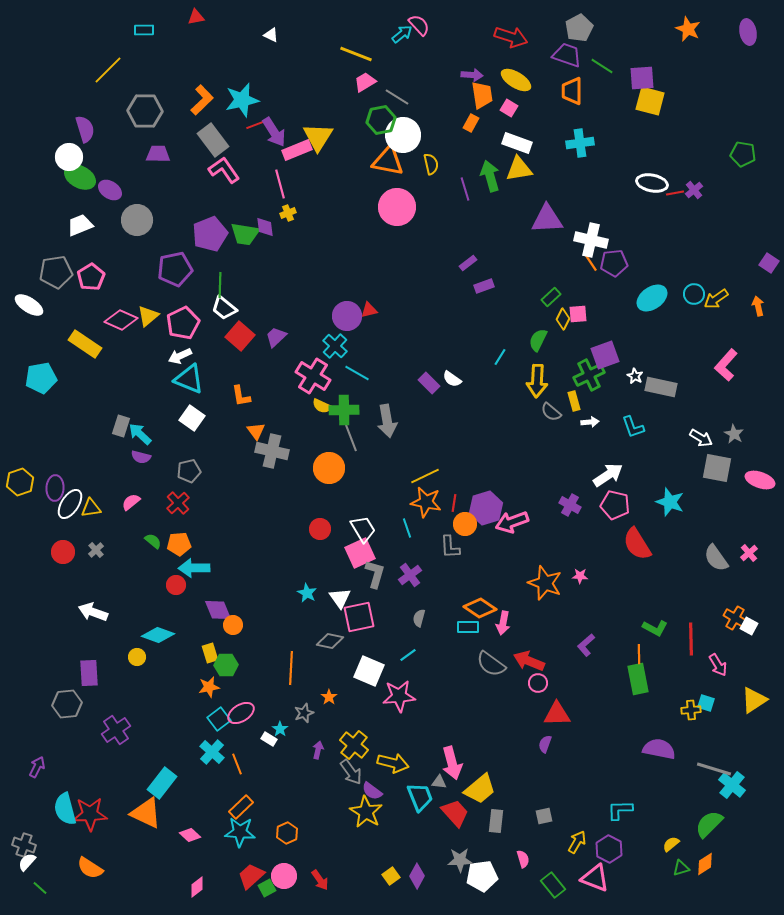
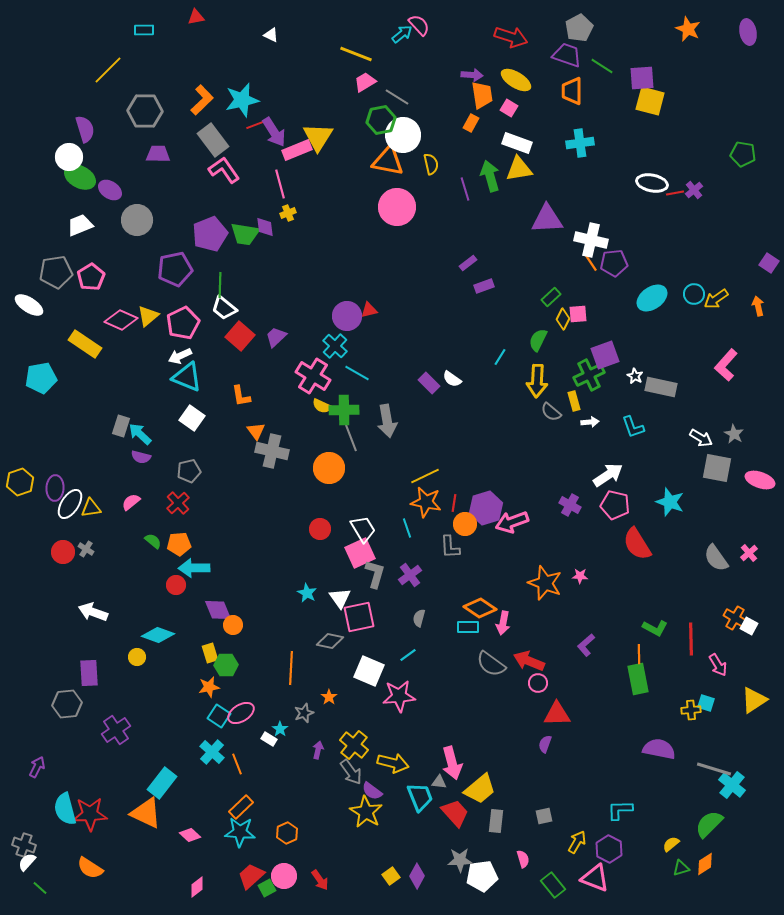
cyan triangle at (189, 379): moved 2 px left, 2 px up
gray cross at (96, 550): moved 10 px left, 1 px up; rotated 14 degrees counterclockwise
cyan square at (219, 719): moved 3 px up; rotated 20 degrees counterclockwise
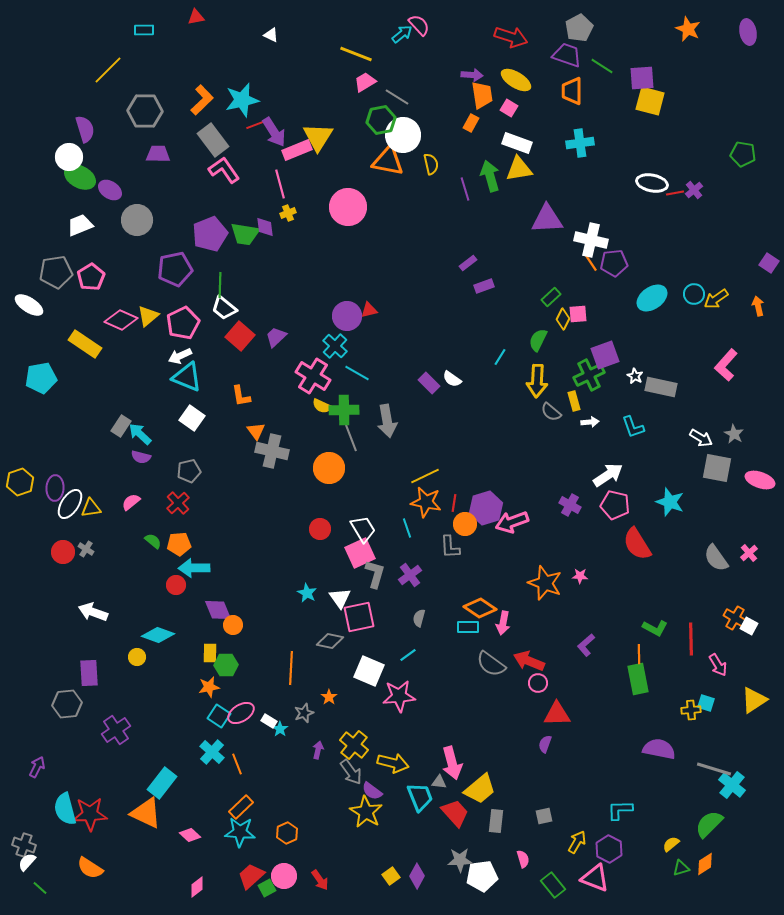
pink circle at (397, 207): moved 49 px left
gray rectangle at (121, 426): rotated 15 degrees clockwise
yellow rectangle at (210, 653): rotated 18 degrees clockwise
white rectangle at (269, 739): moved 18 px up
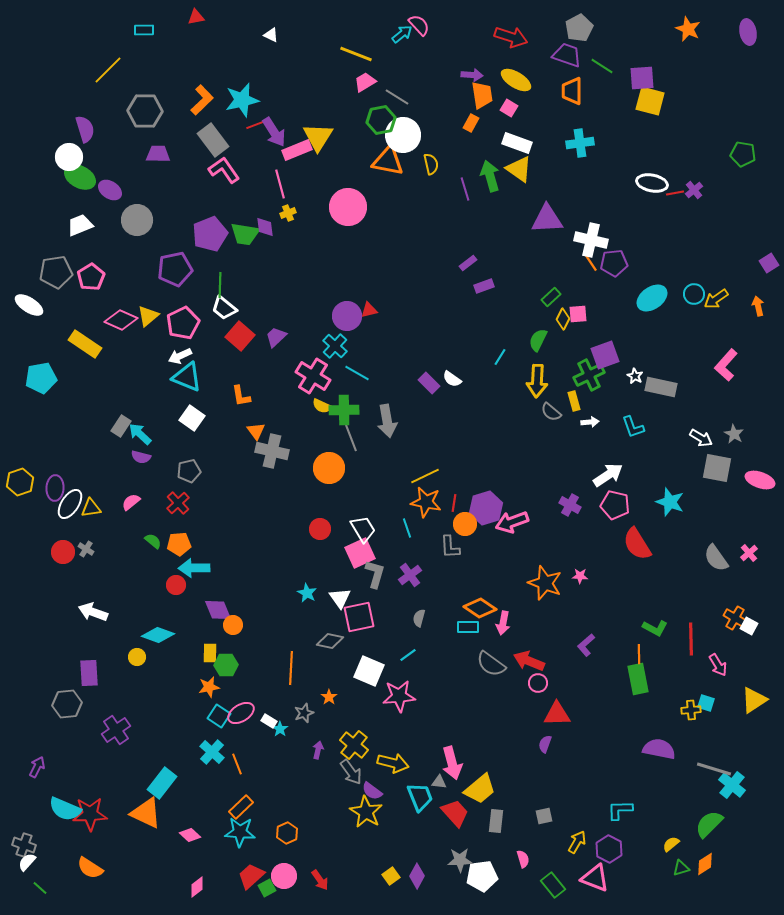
yellow triangle at (519, 169): rotated 44 degrees clockwise
purple square at (769, 263): rotated 24 degrees clockwise
cyan semicircle at (65, 809): rotated 52 degrees counterclockwise
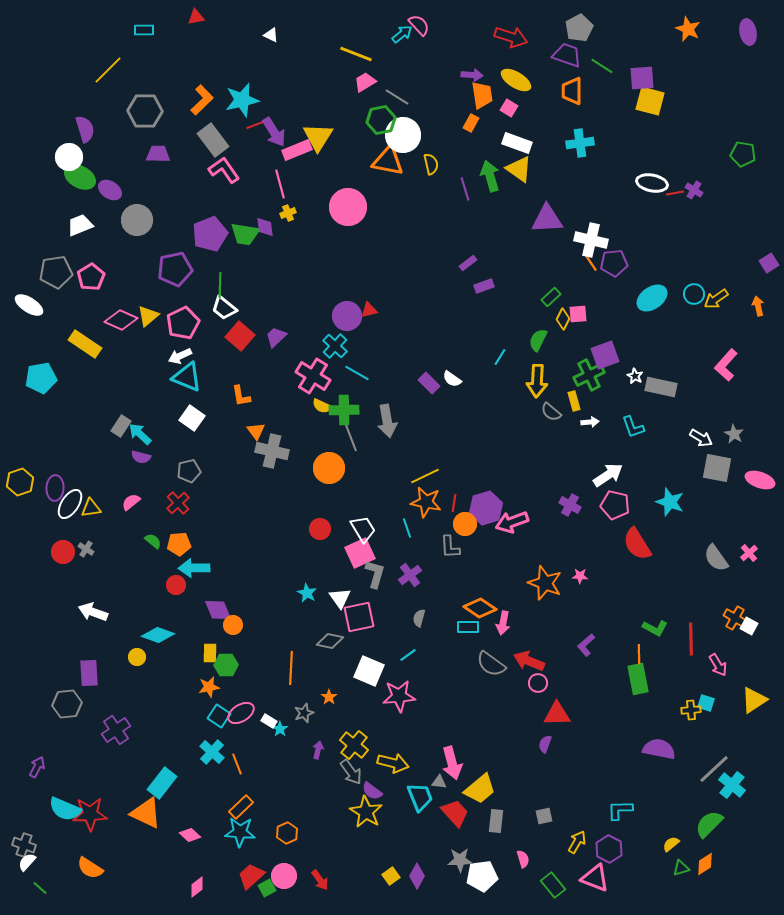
purple cross at (694, 190): rotated 18 degrees counterclockwise
gray line at (714, 769): rotated 60 degrees counterclockwise
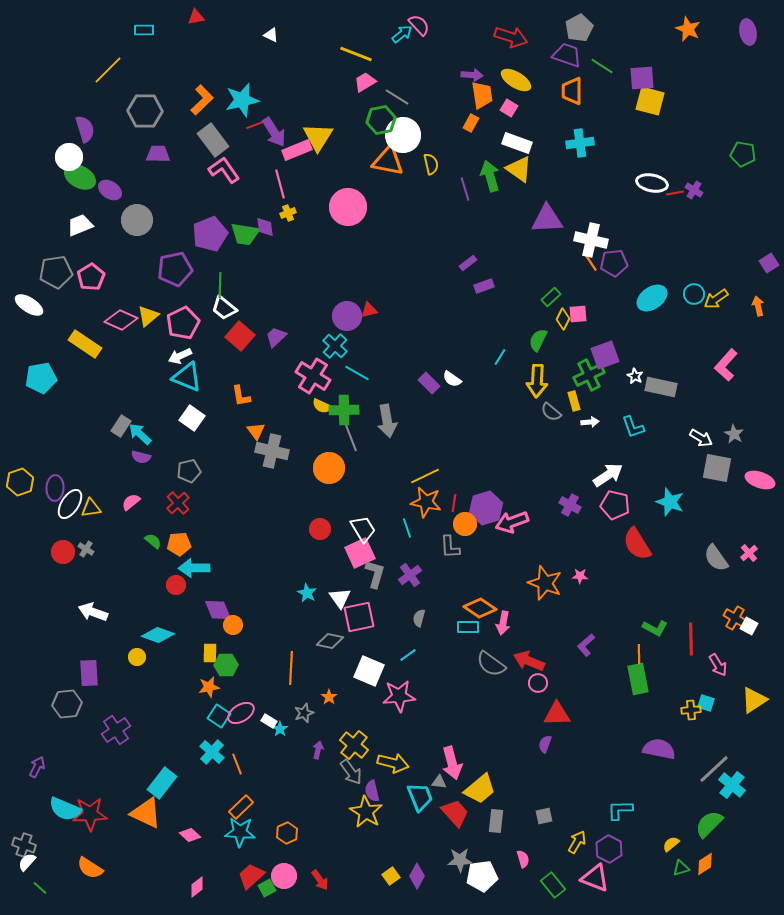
purple semicircle at (372, 791): rotated 40 degrees clockwise
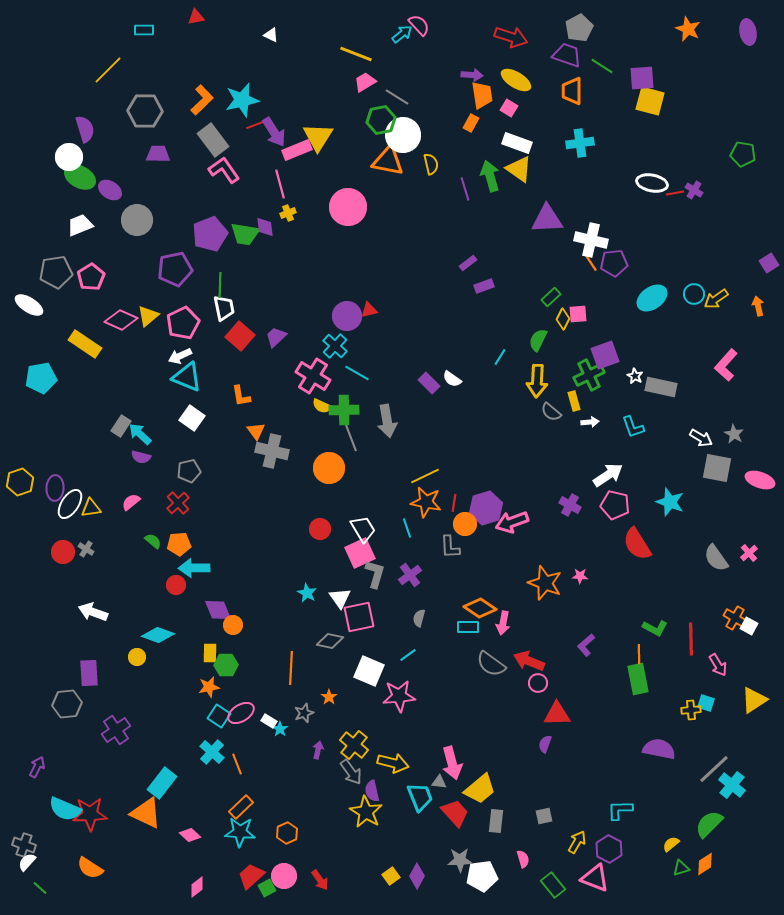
white trapezoid at (224, 308): rotated 140 degrees counterclockwise
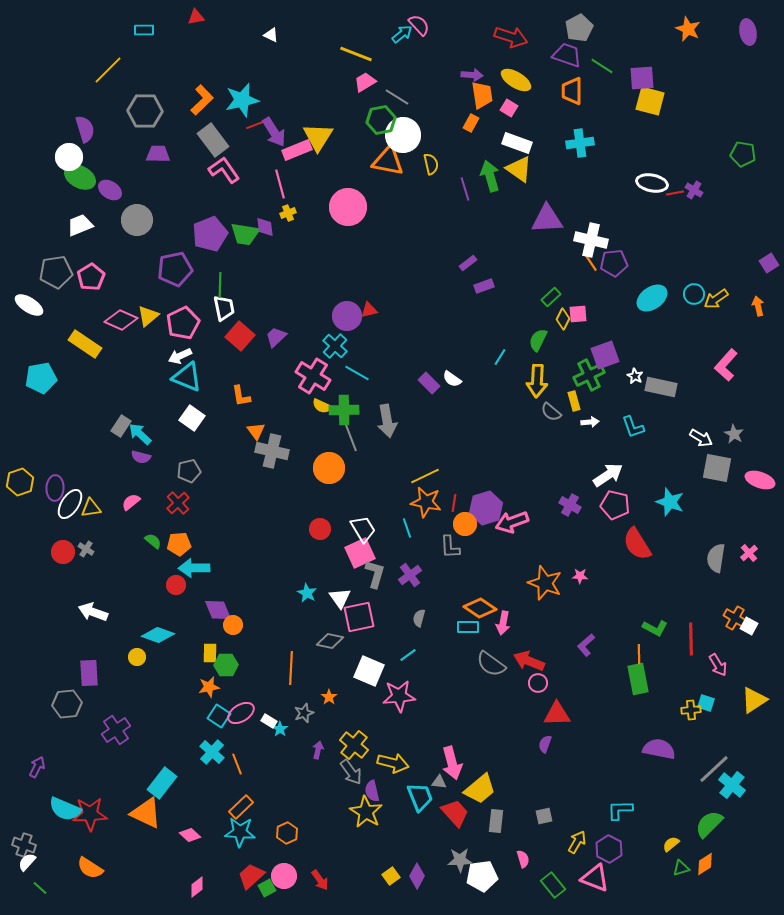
gray semicircle at (716, 558): rotated 44 degrees clockwise
